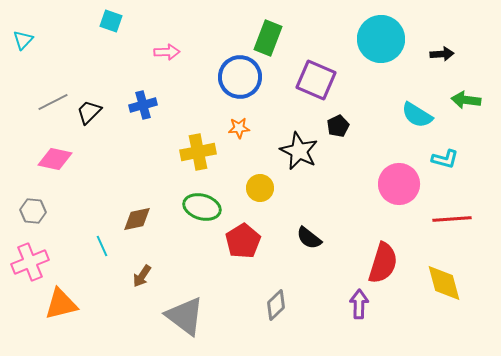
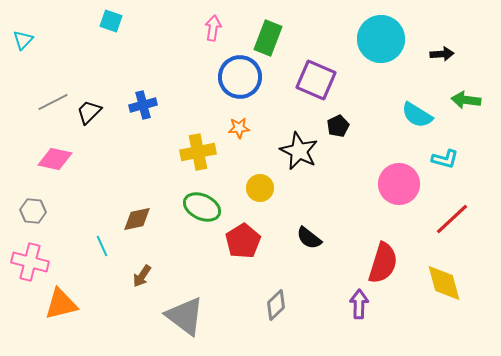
pink arrow: moved 46 px right, 24 px up; rotated 80 degrees counterclockwise
green ellipse: rotated 9 degrees clockwise
red line: rotated 39 degrees counterclockwise
pink cross: rotated 36 degrees clockwise
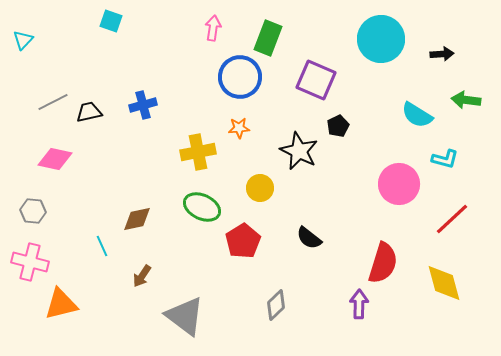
black trapezoid: rotated 32 degrees clockwise
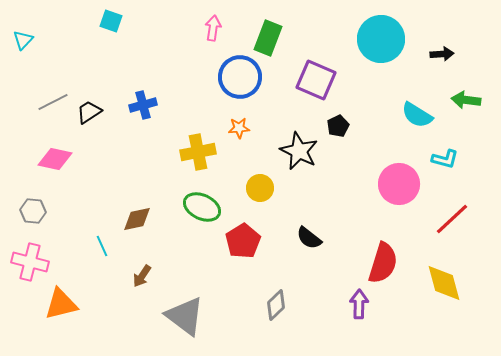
black trapezoid: rotated 20 degrees counterclockwise
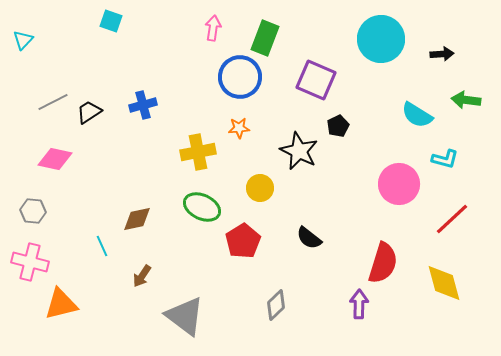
green rectangle: moved 3 px left
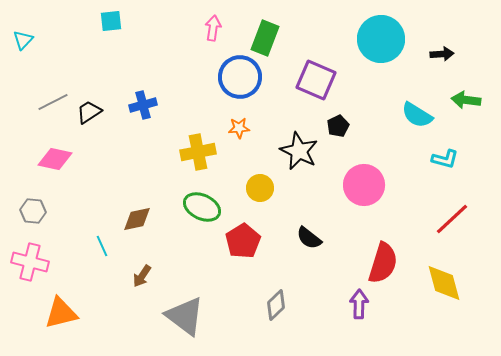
cyan square: rotated 25 degrees counterclockwise
pink circle: moved 35 px left, 1 px down
orange triangle: moved 9 px down
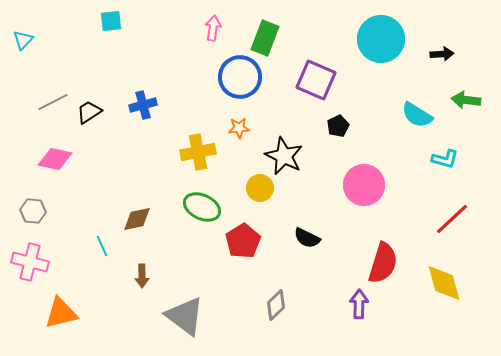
black star: moved 15 px left, 5 px down
black semicircle: moved 2 px left; rotated 12 degrees counterclockwise
brown arrow: rotated 35 degrees counterclockwise
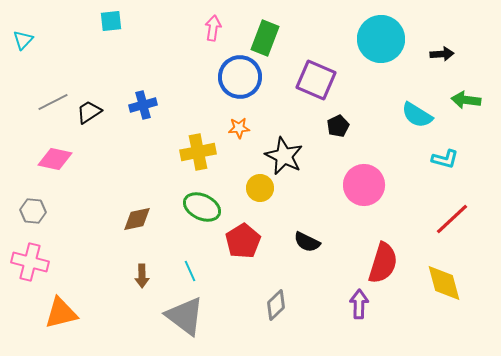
black semicircle: moved 4 px down
cyan line: moved 88 px right, 25 px down
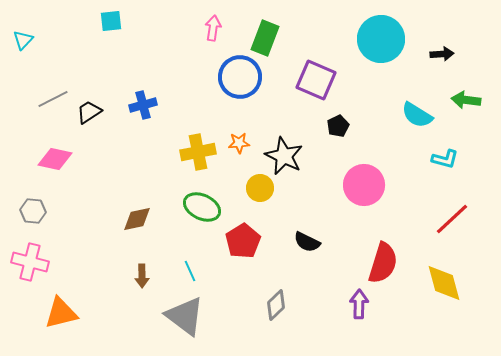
gray line: moved 3 px up
orange star: moved 15 px down
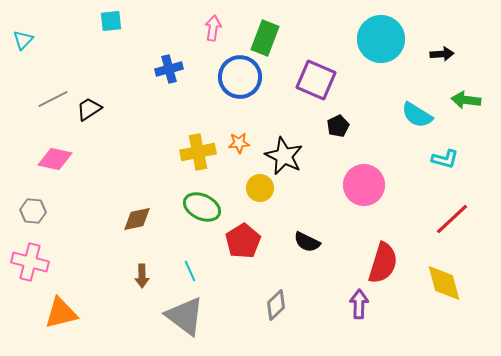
blue cross: moved 26 px right, 36 px up
black trapezoid: moved 3 px up
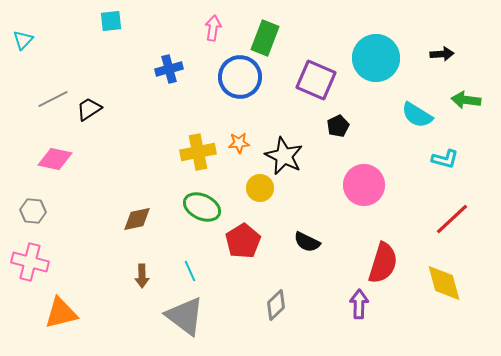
cyan circle: moved 5 px left, 19 px down
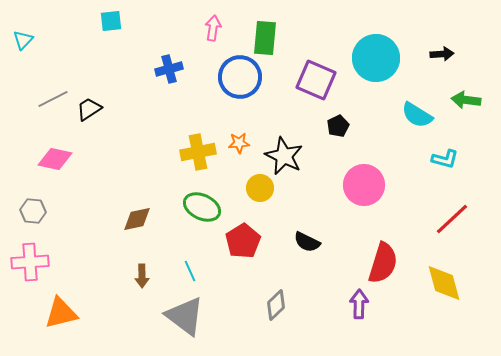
green rectangle: rotated 16 degrees counterclockwise
pink cross: rotated 18 degrees counterclockwise
